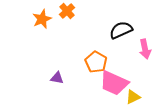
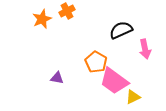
orange cross: rotated 14 degrees clockwise
pink trapezoid: moved 2 px up; rotated 12 degrees clockwise
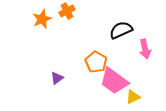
purple triangle: rotated 48 degrees counterclockwise
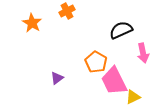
orange star: moved 10 px left, 4 px down; rotated 18 degrees counterclockwise
pink arrow: moved 2 px left, 4 px down
pink trapezoid: rotated 28 degrees clockwise
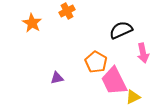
purple triangle: rotated 24 degrees clockwise
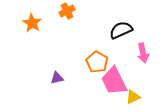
orange pentagon: moved 1 px right
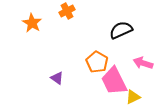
pink arrow: moved 10 px down; rotated 120 degrees clockwise
purple triangle: rotated 48 degrees clockwise
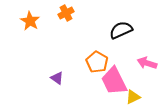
orange cross: moved 1 px left, 2 px down
orange star: moved 2 px left, 2 px up
pink arrow: moved 4 px right
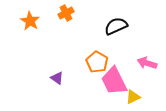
black semicircle: moved 5 px left, 4 px up
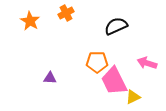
orange pentagon: rotated 30 degrees counterclockwise
purple triangle: moved 7 px left; rotated 32 degrees counterclockwise
